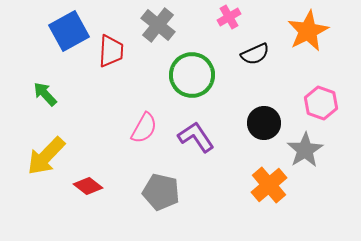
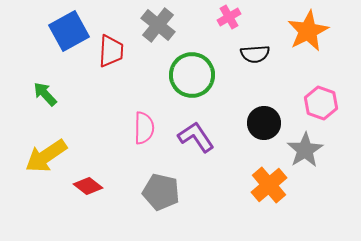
black semicircle: rotated 20 degrees clockwise
pink semicircle: rotated 28 degrees counterclockwise
yellow arrow: rotated 12 degrees clockwise
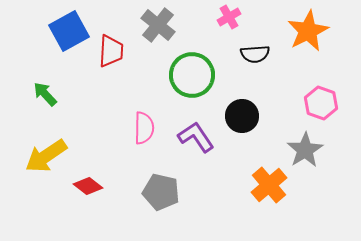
black circle: moved 22 px left, 7 px up
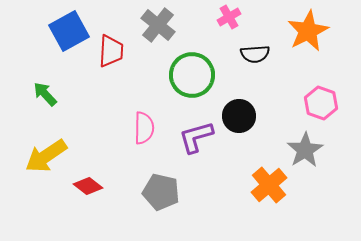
black circle: moved 3 px left
purple L-shape: rotated 72 degrees counterclockwise
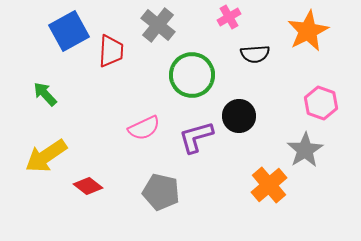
pink semicircle: rotated 64 degrees clockwise
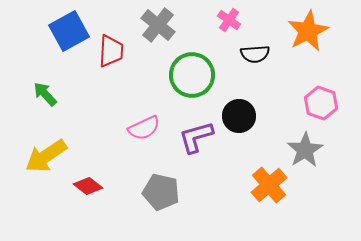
pink cross: moved 3 px down; rotated 25 degrees counterclockwise
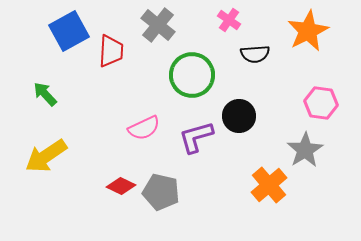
pink hexagon: rotated 12 degrees counterclockwise
red diamond: moved 33 px right; rotated 12 degrees counterclockwise
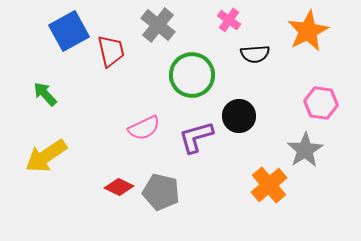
red trapezoid: rotated 16 degrees counterclockwise
red diamond: moved 2 px left, 1 px down
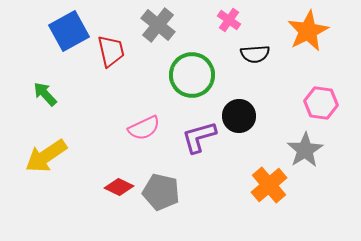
purple L-shape: moved 3 px right
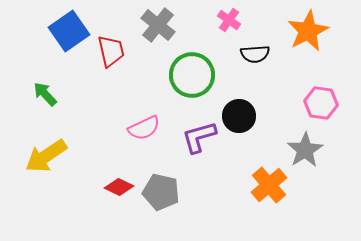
blue square: rotated 6 degrees counterclockwise
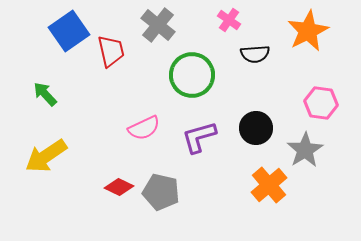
black circle: moved 17 px right, 12 px down
